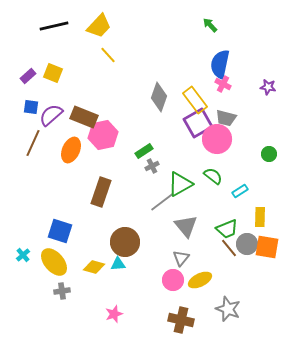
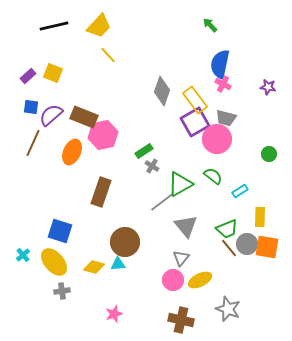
gray diamond at (159, 97): moved 3 px right, 6 px up
purple square at (198, 123): moved 3 px left, 1 px up
orange ellipse at (71, 150): moved 1 px right, 2 px down
gray cross at (152, 166): rotated 32 degrees counterclockwise
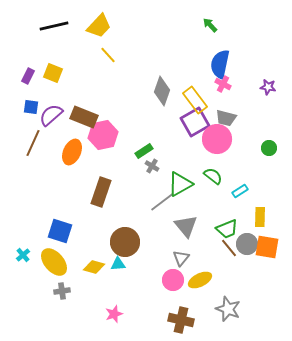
purple rectangle at (28, 76): rotated 21 degrees counterclockwise
green circle at (269, 154): moved 6 px up
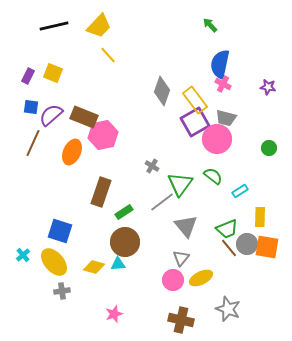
green rectangle at (144, 151): moved 20 px left, 61 px down
green triangle at (180, 184): rotated 24 degrees counterclockwise
yellow ellipse at (200, 280): moved 1 px right, 2 px up
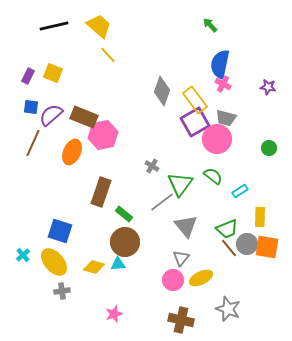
yellow trapezoid at (99, 26): rotated 92 degrees counterclockwise
green rectangle at (124, 212): moved 2 px down; rotated 72 degrees clockwise
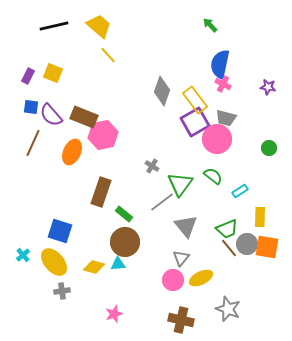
purple semicircle at (51, 115): rotated 90 degrees counterclockwise
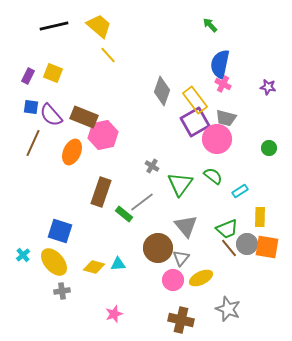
gray line at (162, 202): moved 20 px left
brown circle at (125, 242): moved 33 px right, 6 px down
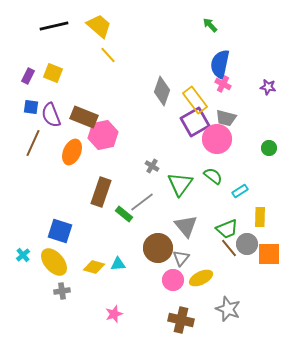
purple semicircle at (51, 115): rotated 20 degrees clockwise
orange square at (267, 247): moved 2 px right, 7 px down; rotated 10 degrees counterclockwise
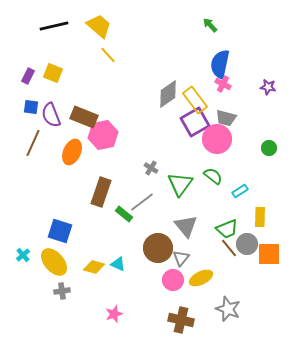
gray diamond at (162, 91): moved 6 px right, 3 px down; rotated 36 degrees clockwise
gray cross at (152, 166): moved 1 px left, 2 px down
cyan triangle at (118, 264): rotated 28 degrees clockwise
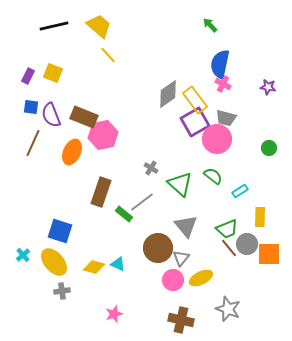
green triangle at (180, 184): rotated 24 degrees counterclockwise
